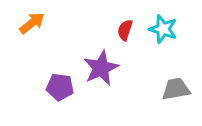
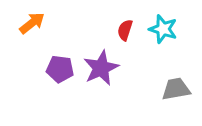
purple pentagon: moved 18 px up
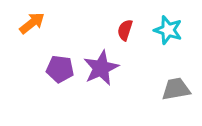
cyan star: moved 5 px right, 1 px down
